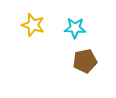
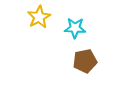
yellow star: moved 6 px right, 8 px up; rotated 25 degrees clockwise
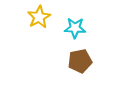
brown pentagon: moved 5 px left
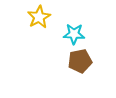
cyan star: moved 1 px left, 6 px down
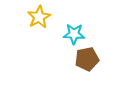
brown pentagon: moved 7 px right, 2 px up
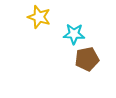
yellow star: rotated 25 degrees counterclockwise
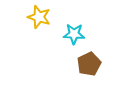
brown pentagon: moved 2 px right, 5 px down; rotated 15 degrees counterclockwise
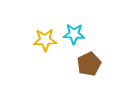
yellow star: moved 6 px right, 23 px down; rotated 20 degrees counterclockwise
